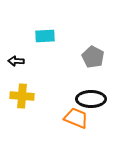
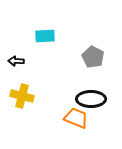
yellow cross: rotated 10 degrees clockwise
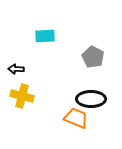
black arrow: moved 8 px down
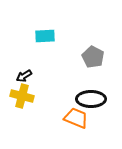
black arrow: moved 8 px right, 7 px down; rotated 35 degrees counterclockwise
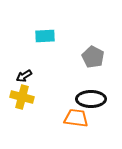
yellow cross: moved 1 px down
orange trapezoid: rotated 15 degrees counterclockwise
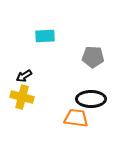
gray pentagon: rotated 25 degrees counterclockwise
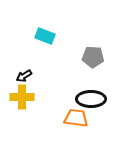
cyan rectangle: rotated 24 degrees clockwise
yellow cross: rotated 15 degrees counterclockwise
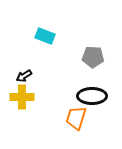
black ellipse: moved 1 px right, 3 px up
orange trapezoid: rotated 80 degrees counterclockwise
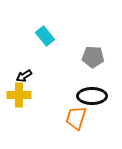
cyan rectangle: rotated 30 degrees clockwise
yellow cross: moved 3 px left, 2 px up
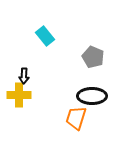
gray pentagon: rotated 20 degrees clockwise
black arrow: rotated 56 degrees counterclockwise
